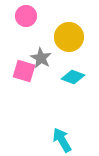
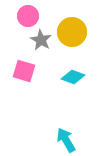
pink circle: moved 2 px right
yellow circle: moved 3 px right, 5 px up
gray star: moved 18 px up
cyan arrow: moved 4 px right
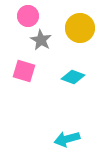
yellow circle: moved 8 px right, 4 px up
cyan arrow: moved 1 px right, 1 px up; rotated 75 degrees counterclockwise
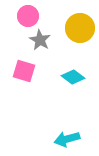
gray star: moved 1 px left
cyan diamond: rotated 15 degrees clockwise
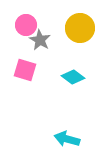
pink circle: moved 2 px left, 9 px down
pink square: moved 1 px right, 1 px up
cyan arrow: rotated 30 degrees clockwise
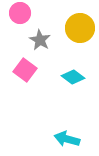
pink circle: moved 6 px left, 12 px up
pink square: rotated 20 degrees clockwise
